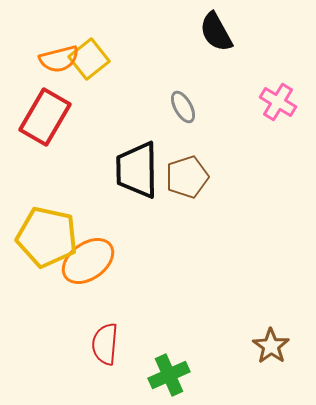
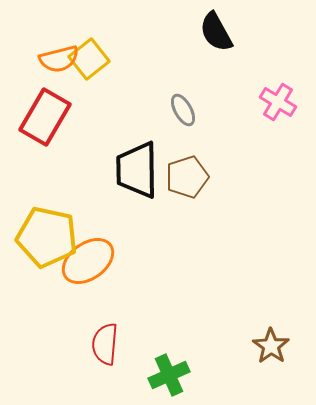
gray ellipse: moved 3 px down
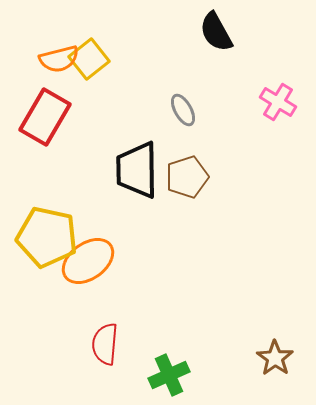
brown star: moved 4 px right, 12 px down
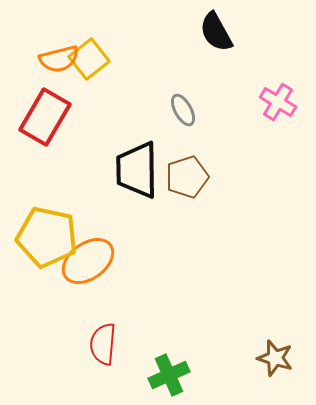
red semicircle: moved 2 px left
brown star: rotated 18 degrees counterclockwise
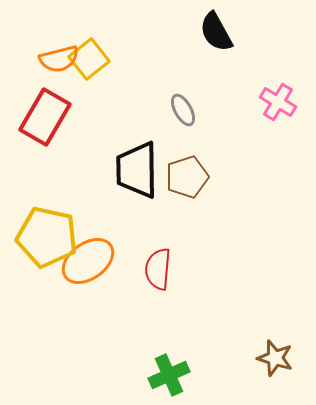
red semicircle: moved 55 px right, 75 px up
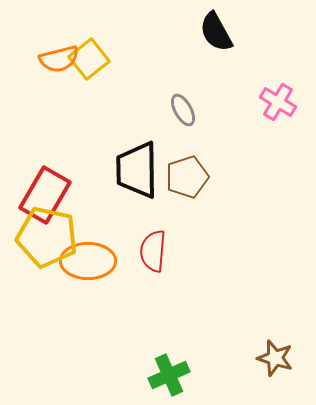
red rectangle: moved 78 px down
orange ellipse: rotated 36 degrees clockwise
red semicircle: moved 5 px left, 18 px up
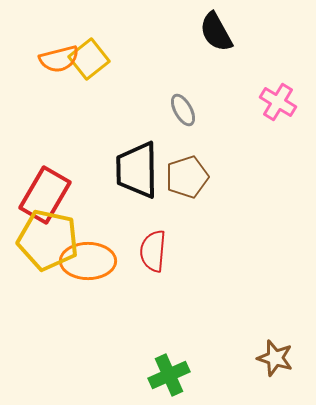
yellow pentagon: moved 1 px right, 3 px down
